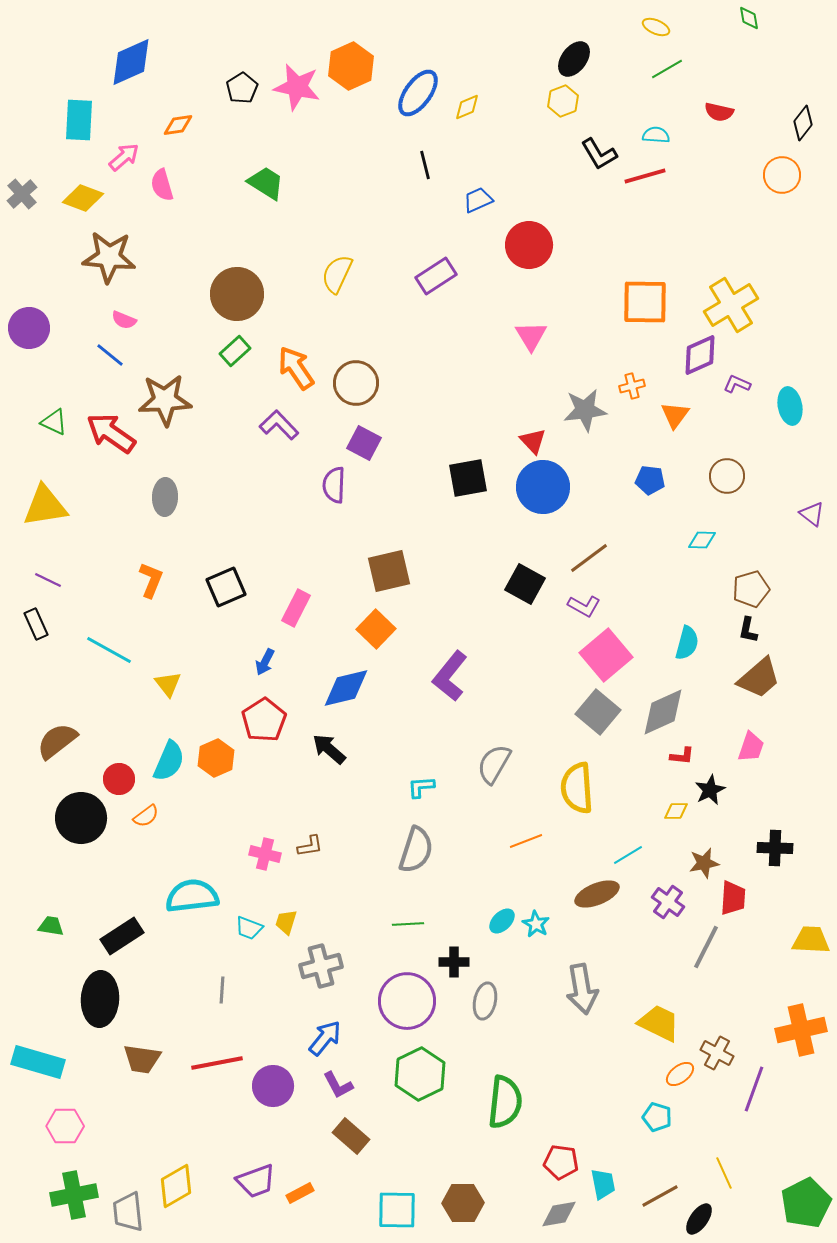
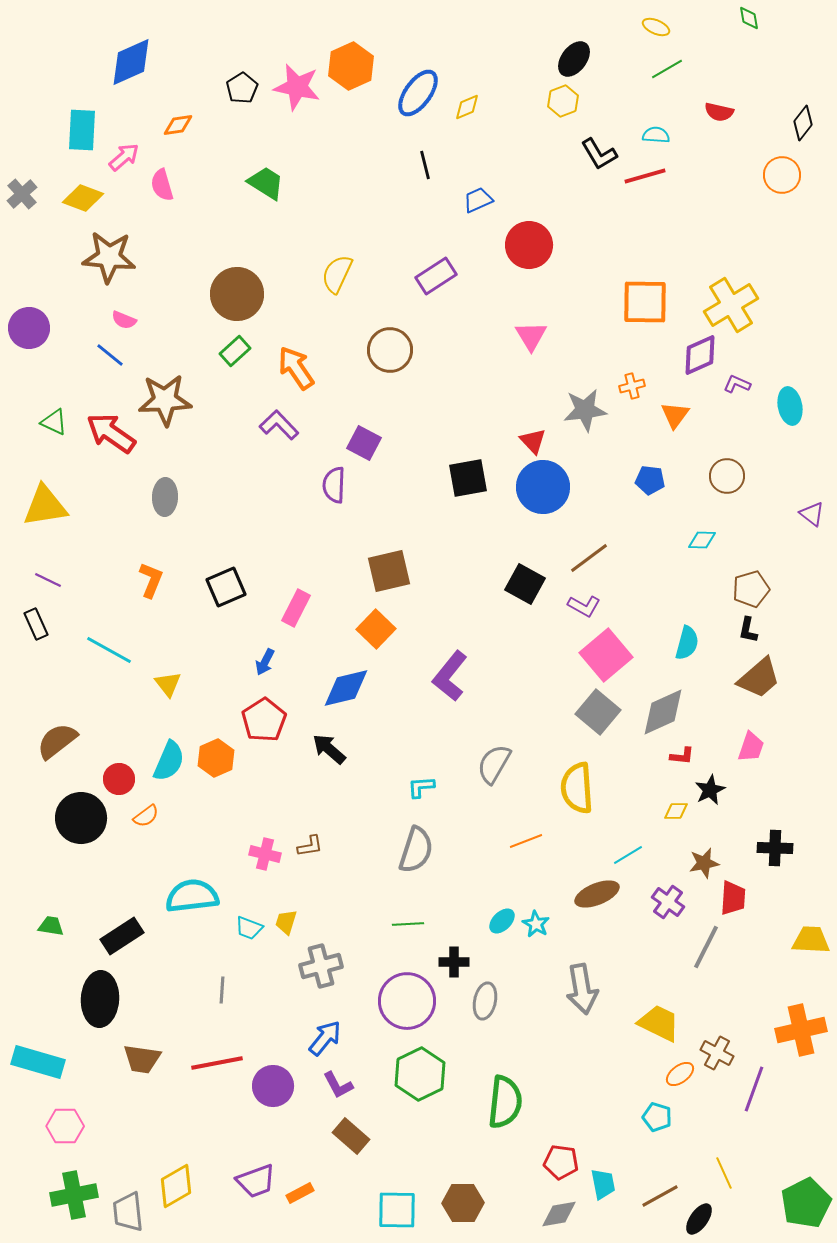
cyan rectangle at (79, 120): moved 3 px right, 10 px down
brown circle at (356, 383): moved 34 px right, 33 px up
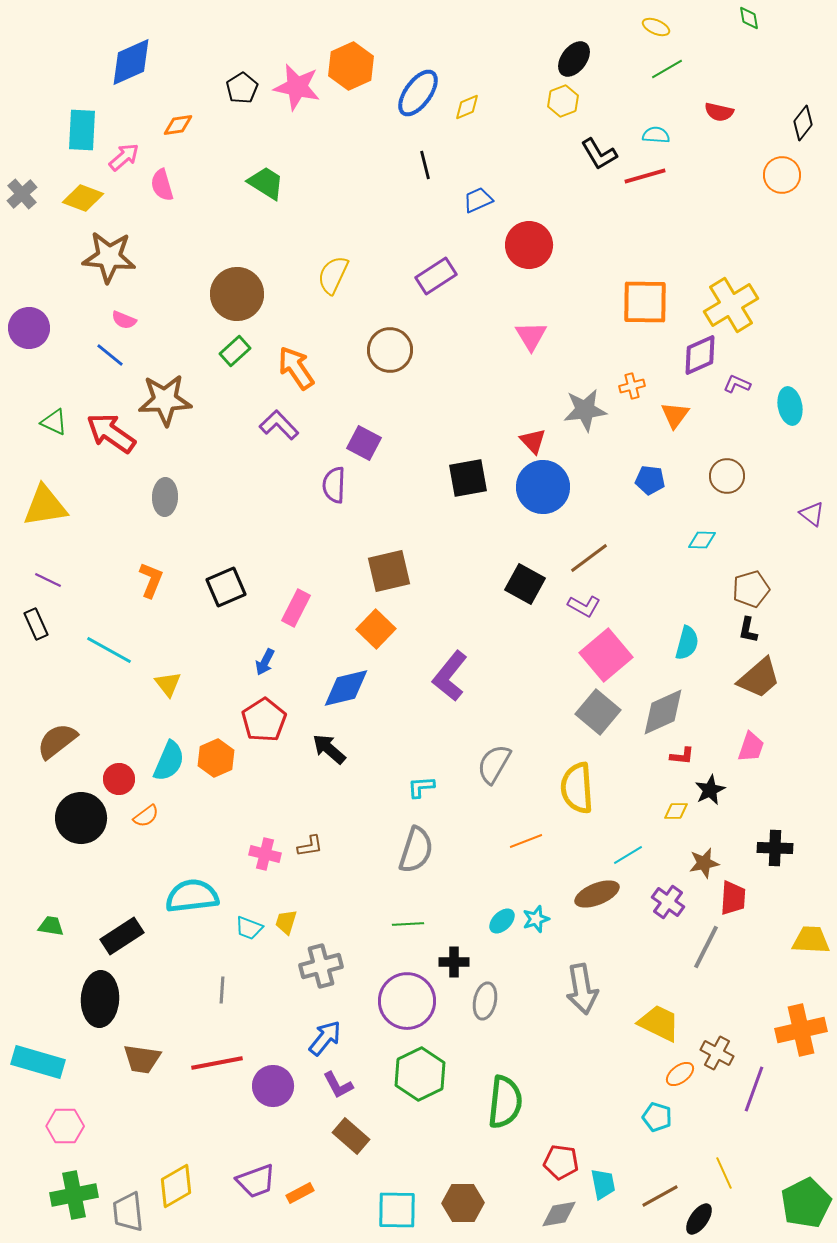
yellow semicircle at (337, 274): moved 4 px left, 1 px down
cyan star at (536, 924): moved 5 px up; rotated 24 degrees clockwise
